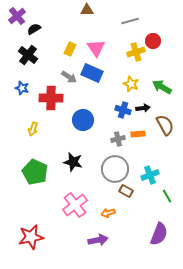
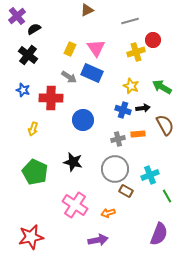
brown triangle: rotated 24 degrees counterclockwise
red circle: moved 1 px up
yellow star: moved 2 px down
blue star: moved 1 px right, 2 px down
pink cross: rotated 20 degrees counterclockwise
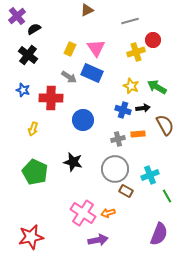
green arrow: moved 5 px left
pink cross: moved 8 px right, 8 px down
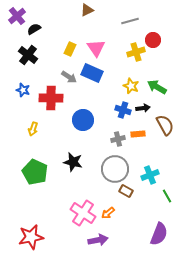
orange arrow: rotated 24 degrees counterclockwise
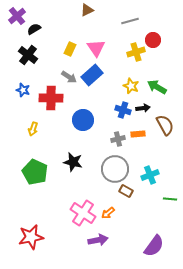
blue rectangle: moved 2 px down; rotated 65 degrees counterclockwise
green line: moved 3 px right, 3 px down; rotated 56 degrees counterclockwise
purple semicircle: moved 5 px left, 12 px down; rotated 15 degrees clockwise
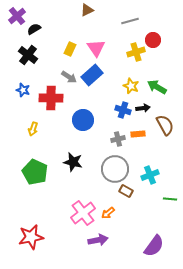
pink cross: rotated 20 degrees clockwise
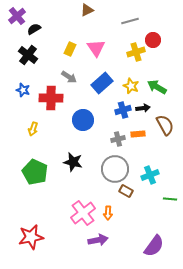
blue rectangle: moved 10 px right, 8 px down
blue cross: rotated 35 degrees counterclockwise
orange arrow: rotated 48 degrees counterclockwise
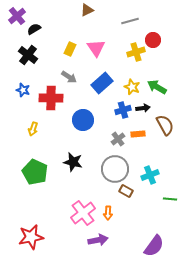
yellow star: moved 1 px right, 1 px down
gray cross: rotated 24 degrees counterclockwise
